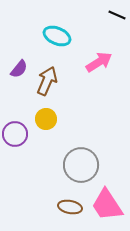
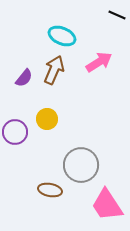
cyan ellipse: moved 5 px right
purple semicircle: moved 5 px right, 9 px down
brown arrow: moved 7 px right, 11 px up
yellow circle: moved 1 px right
purple circle: moved 2 px up
brown ellipse: moved 20 px left, 17 px up
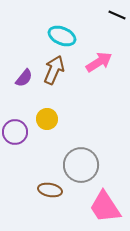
pink trapezoid: moved 2 px left, 2 px down
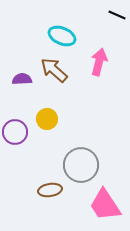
pink arrow: rotated 44 degrees counterclockwise
brown arrow: rotated 72 degrees counterclockwise
purple semicircle: moved 2 px left, 1 px down; rotated 132 degrees counterclockwise
brown ellipse: rotated 20 degrees counterclockwise
pink trapezoid: moved 2 px up
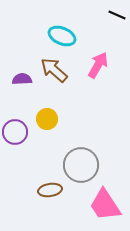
pink arrow: moved 1 px left, 3 px down; rotated 16 degrees clockwise
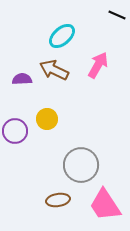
cyan ellipse: rotated 64 degrees counterclockwise
brown arrow: rotated 16 degrees counterclockwise
purple circle: moved 1 px up
brown ellipse: moved 8 px right, 10 px down
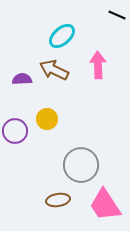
pink arrow: rotated 32 degrees counterclockwise
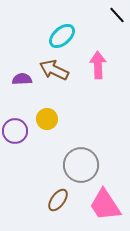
black line: rotated 24 degrees clockwise
brown ellipse: rotated 45 degrees counterclockwise
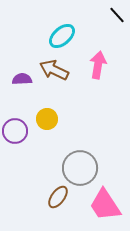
pink arrow: rotated 12 degrees clockwise
gray circle: moved 1 px left, 3 px down
brown ellipse: moved 3 px up
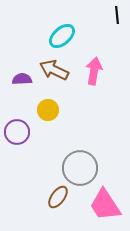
black line: rotated 36 degrees clockwise
pink arrow: moved 4 px left, 6 px down
yellow circle: moved 1 px right, 9 px up
purple circle: moved 2 px right, 1 px down
